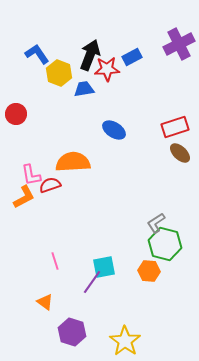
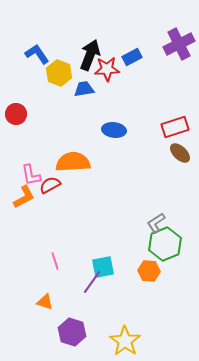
blue ellipse: rotated 25 degrees counterclockwise
red semicircle: rotated 10 degrees counterclockwise
green hexagon: rotated 24 degrees clockwise
cyan square: moved 1 px left
orange triangle: rotated 18 degrees counterclockwise
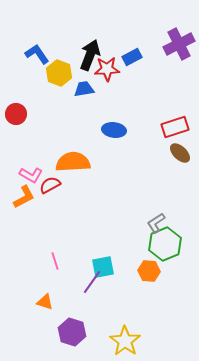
pink L-shape: rotated 50 degrees counterclockwise
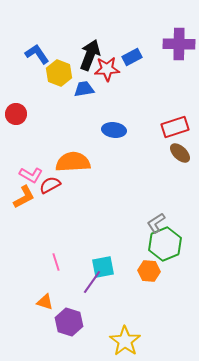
purple cross: rotated 28 degrees clockwise
pink line: moved 1 px right, 1 px down
purple hexagon: moved 3 px left, 10 px up
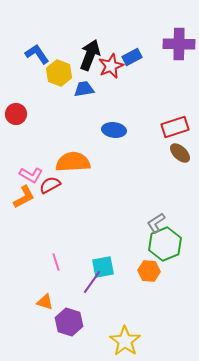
red star: moved 4 px right, 3 px up; rotated 20 degrees counterclockwise
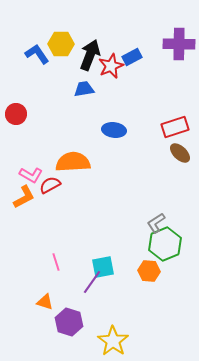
yellow hexagon: moved 2 px right, 29 px up; rotated 20 degrees counterclockwise
yellow star: moved 12 px left
